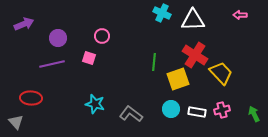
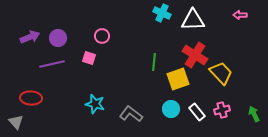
purple arrow: moved 6 px right, 13 px down
white rectangle: rotated 42 degrees clockwise
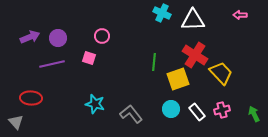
gray L-shape: rotated 15 degrees clockwise
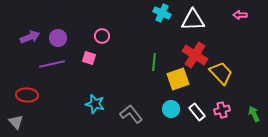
red ellipse: moved 4 px left, 3 px up
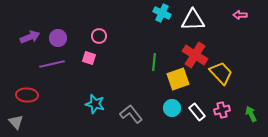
pink circle: moved 3 px left
cyan circle: moved 1 px right, 1 px up
green arrow: moved 3 px left
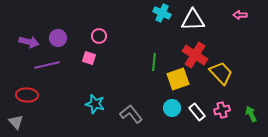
purple arrow: moved 1 px left, 5 px down; rotated 36 degrees clockwise
purple line: moved 5 px left, 1 px down
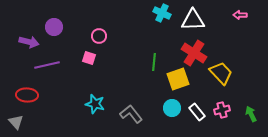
purple circle: moved 4 px left, 11 px up
red cross: moved 1 px left, 2 px up
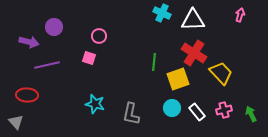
pink arrow: rotated 104 degrees clockwise
pink cross: moved 2 px right
gray L-shape: rotated 130 degrees counterclockwise
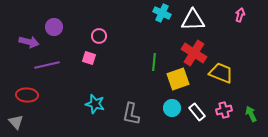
yellow trapezoid: rotated 25 degrees counterclockwise
